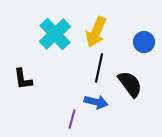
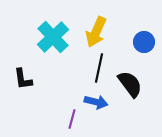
cyan cross: moved 2 px left, 3 px down
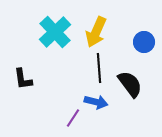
cyan cross: moved 2 px right, 5 px up
black line: rotated 16 degrees counterclockwise
purple line: moved 1 px right, 1 px up; rotated 18 degrees clockwise
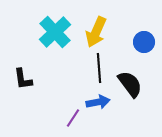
blue arrow: moved 2 px right; rotated 25 degrees counterclockwise
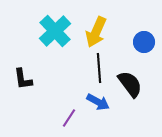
cyan cross: moved 1 px up
blue arrow: rotated 40 degrees clockwise
purple line: moved 4 px left
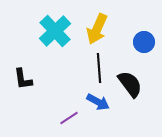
yellow arrow: moved 1 px right, 3 px up
purple line: rotated 24 degrees clockwise
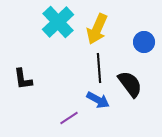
cyan cross: moved 3 px right, 9 px up
blue arrow: moved 2 px up
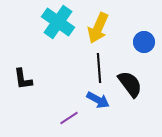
cyan cross: rotated 12 degrees counterclockwise
yellow arrow: moved 1 px right, 1 px up
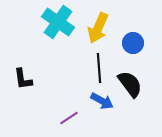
blue circle: moved 11 px left, 1 px down
blue arrow: moved 4 px right, 1 px down
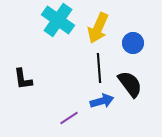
cyan cross: moved 2 px up
blue arrow: rotated 45 degrees counterclockwise
